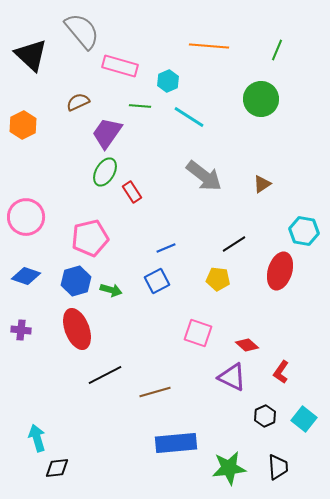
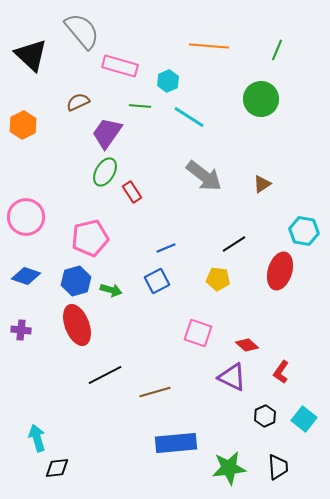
red ellipse at (77, 329): moved 4 px up
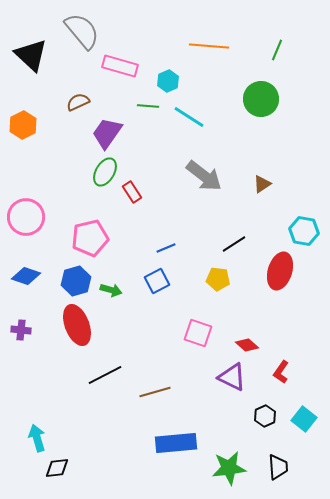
green line at (140, 106): moved 8 px right
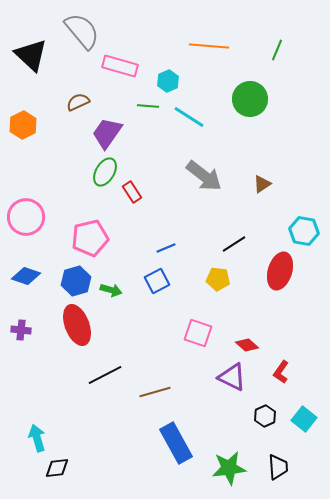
green circle at (261, 99): moved 11 px left
blue rectangle at (176, 443): rotated 66 degrees clockwise
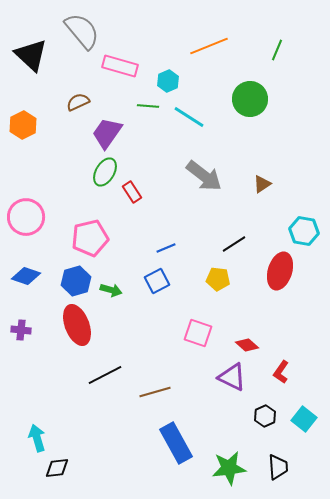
orange line at (209, 46): rotated 27 degrees counterclockwise
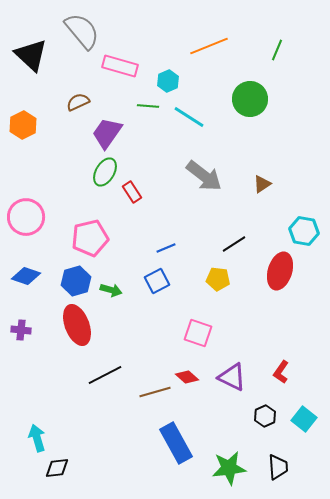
red diamond at (247, 345): moved 60 px left, 32 px down
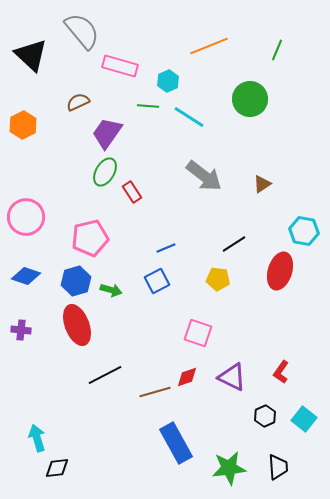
red diamond at (187, 377): rotated 60 degrees counterclockwise
